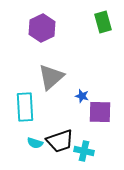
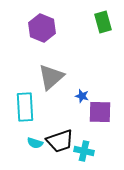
purple hexagon: rotated 12 degrees counterclockwise
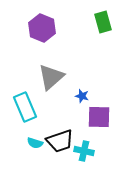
cyan rectangle: rotated 20 degrees counterclockwise
purple square: moved 1 px left, 5 px down
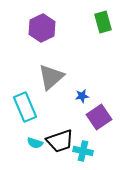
purple hexagon: rotated 12 degrees clockwise
blue star: rotated 24 degrees counterclockwise
purple square: rotated 35 degrees counterclockwise
cyan cross: moved 1 px left
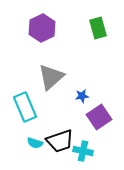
green rectangle: moved 5 px left, 6 px down
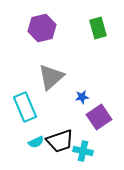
purple hexagon: rotated 12 degrees clockwise
blue star: moved 1 px down
cyan semicircle: moved 1 px right, 1 px up; rotated 42 degrees counterclockwise
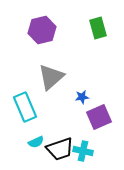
purple hexagon: moved 2 px down
purple square: rotated 10 degrees clockwise
black trapezoid: moved 8 px down
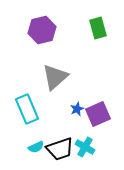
gray triangle: moved 4 px right
blue star: moved 5 px left, 12 px down; rotated 16 degrees counterclockwise
cyan rectangle: moved 2 px right, 2 px down
purple square: moved 1 px left, 3 px up
cyan semicircle: moved 5 px down
cyan cross: moved 2 px right, 4 px up; rotated 18 degrees clockwise
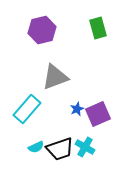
gray triangle: rotated 20 degrees clockwise
cyan rectangle: rotated 64 degrees clockwise
